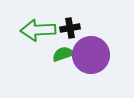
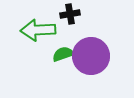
black cross: moved 14 px up
purple circle: moved 1 px down
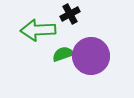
black cross: rotated 18 degrees counterclockwise
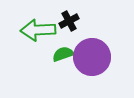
black cross: moved 1 px left, 7 px down
purple circle: moved 1 px right, 1 px down
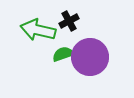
green arrow: rotated 16 degrees clockwise
purple circle: moved 2 px left
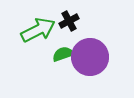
green arrow: rotated 140 degrees clockwise
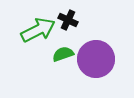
black cross: moved 1 px left, 1 px up; rotated 36 degrees counterclockwise
purple circle: moved 6 px right, 2 px down
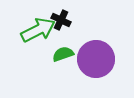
black cross: moved 7 px left
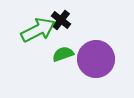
black cross: rotated 12 degrees clockwise
